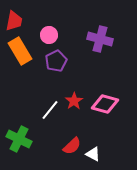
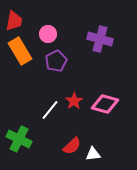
pink circle: moved 1 px left, 1 px up
white triangle: rotated 35 degrees counterclockwise
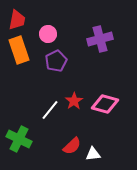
red trapezoid: moved 3 px right, 1 px up
purple cross: rotated 30 degrees counterclockwise
orange rectangle: moved 1 px left, 1 px up; rotated 12 degrees clockwise
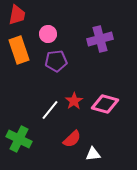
red trapezoid: moved 5 px up
purple pentagon: rotated 20 degrees clockwise
red semicircle: moved 7 px up
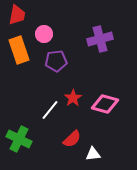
pink circle: moved 4 px left
red star: moved 1 px left, 3 px up
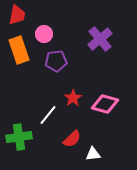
purple cross: rotated 25 degrees counterclockwise
white line: moved 2 px left, 5 px down
green cross: moved 2 px up; rotated 35 degrees counterclockwise
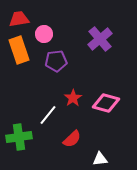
red trapezoid: moved 2 px right, 4 px down; rotated 110 degrees counterclockwise
pink diamond: moved 1 px right, 1 px up
white triangle: moved 7 px right, 5 px down
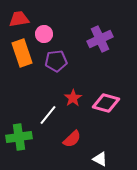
purple cross: rotated 15 degrees clockwise
orange rectangle: moved 3 px right, 3 px down
white triangle: rotated 35 degrees clockwise
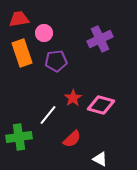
pink circle: moved 1 px up
pink diamond: moved 5 px left, 2 px down
